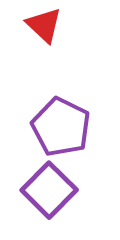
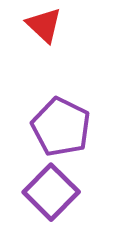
purple square: moved 2 px right, 2 px down
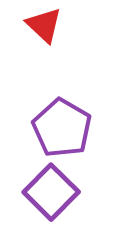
purple pentagon: moved 1 px right, 1 px down; rotated 4 degrees clockwise
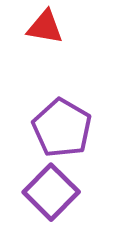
red triangle: moved 1 px right, 2 px down; rotated 33 degrees counterclockwise
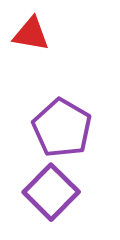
red triangle: moved 14 px left, 7 px down
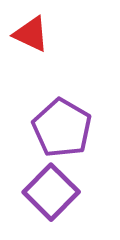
red triangle: rotated 15 degrees clockwise
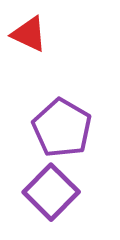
red triangle: moved 2 px left
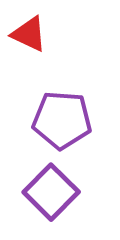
purple pentagon: moved 8 px up; rotated 26 degrees counterclockwise
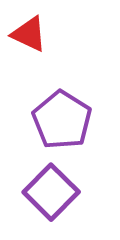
purple pentagon: rotated 28 degrees clockwise
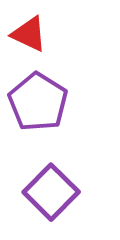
purple pentagon: moved 24 px left, 18 px up
